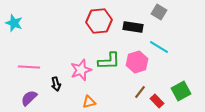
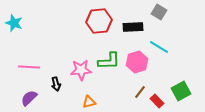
black rectangle: rotated 12 degrees counterclockwise
pink star: rotated 15 degrees clockwise
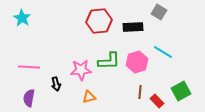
cyan star: moved 8 px right, 5 px up; rotated 12 degrees clockwise
cyan line: moved 4 px right, 5 px down
brown line: rotated 32 degrees counterclockwise
purple semicircle: rotated 36 degrees counterclockwise
orange triangle: moved 5 px up
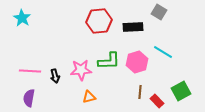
pink line: moved 1 px right, 4 px down
black arrow: moved 1 px left, 8 px up
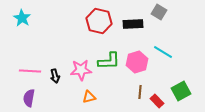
red hexagon: rotated 20 degrees clockwise
black rectangle: moved 3 px up
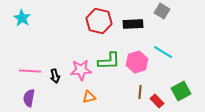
gray square: moved 3 px right, 1 px up
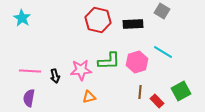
red hexagon: moved 1 px left, 1 px up
